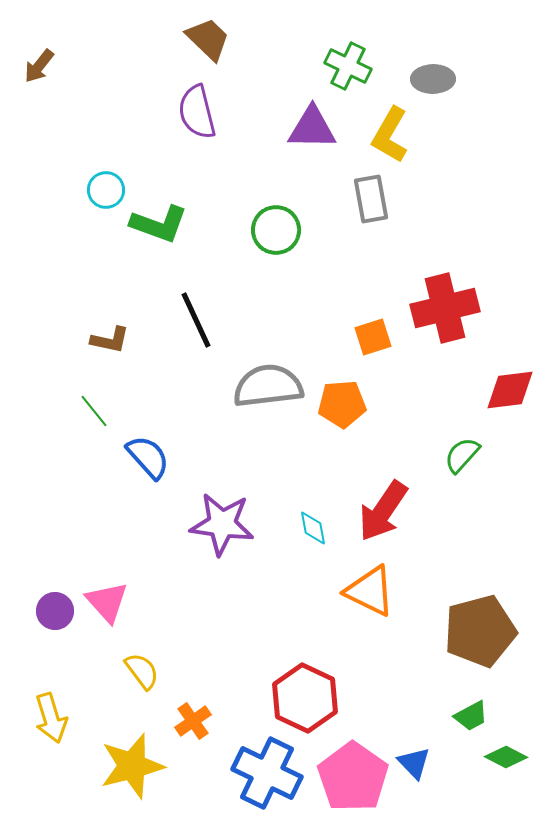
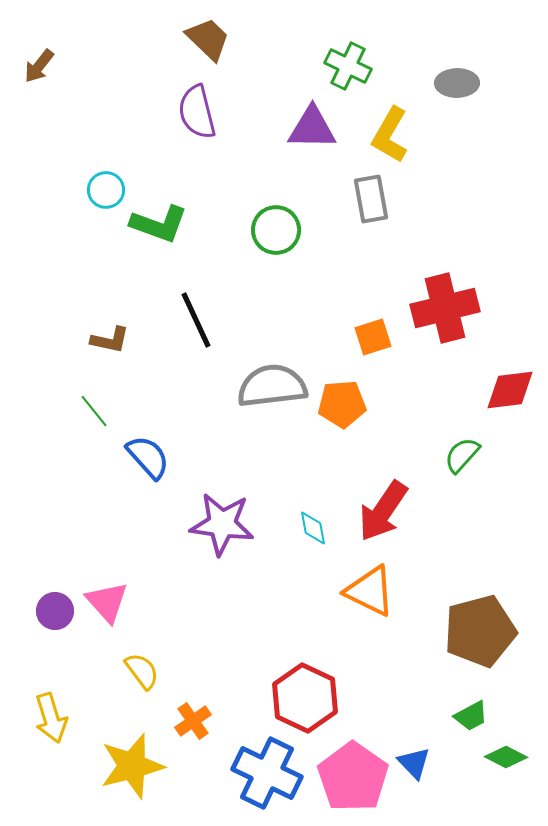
gray ellipse: moved 24 px right, 4 px down
gray semicircle: moved 4 px right
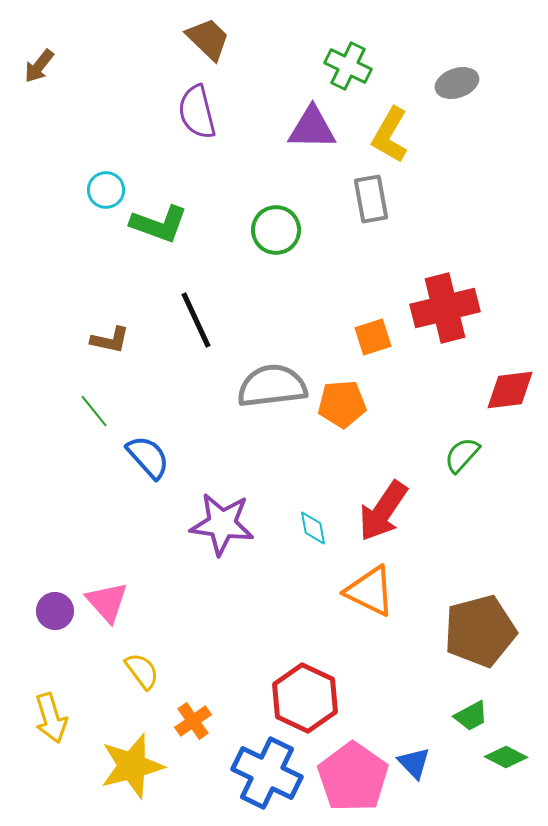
gray ellipse: rotated 18 degrees counterclockwise
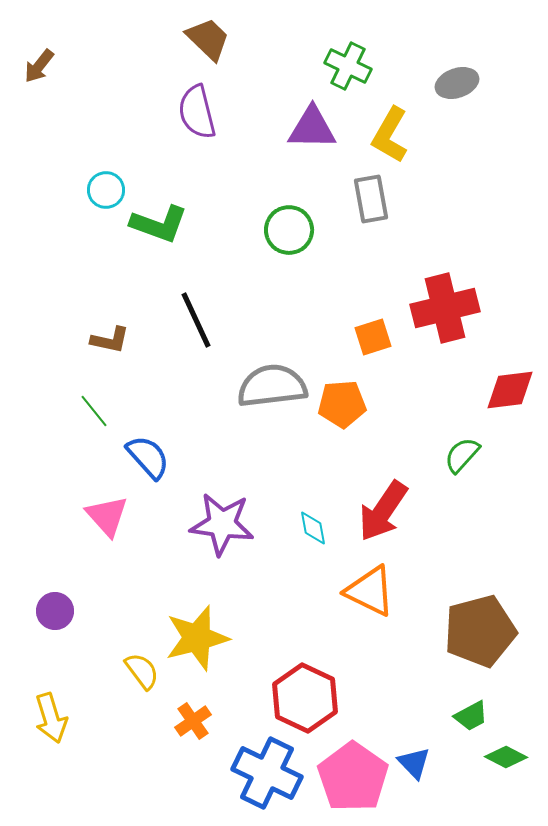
green circle: moved 13 px right
pink triangle: moved 86 px up
yellow star: moved 65 px right, 128 px up
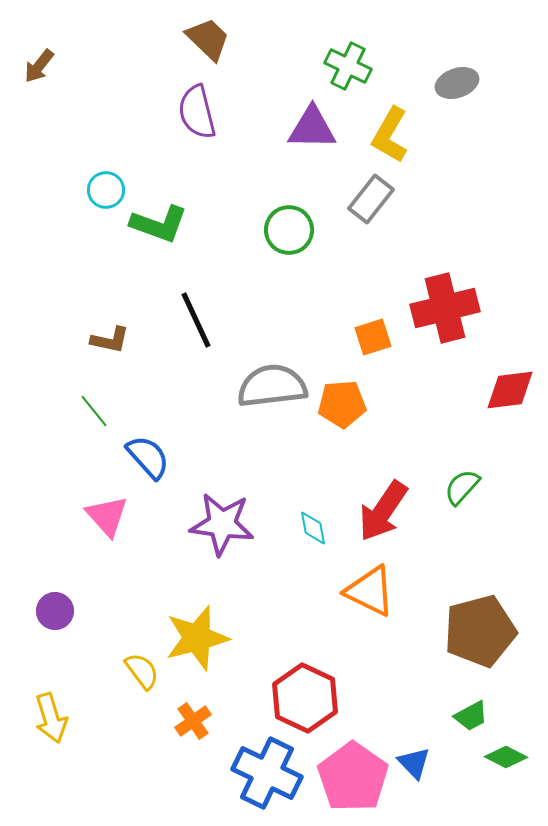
gray rectangle: rotated 48 degrees clockwise
green semicircle: moved 32 px down
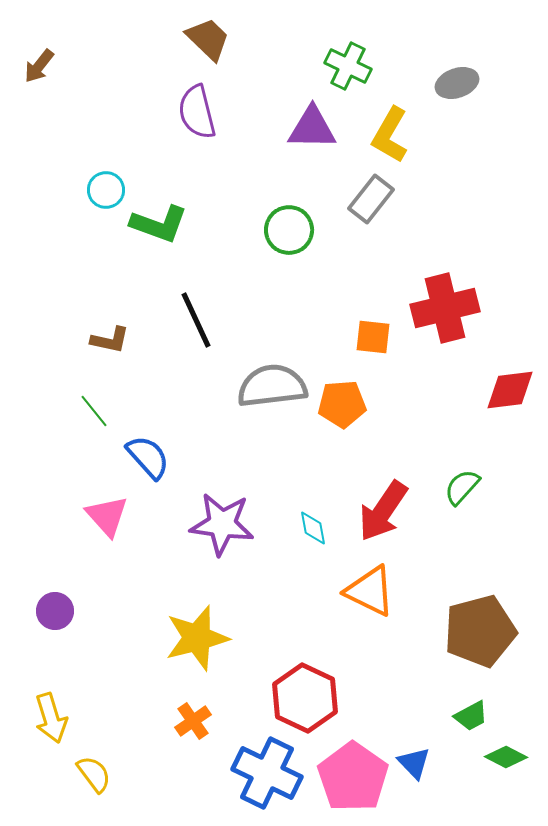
orange square: rotated 24 degrees clockwise
yellow semicircle: moved 48 px left, 103 px down
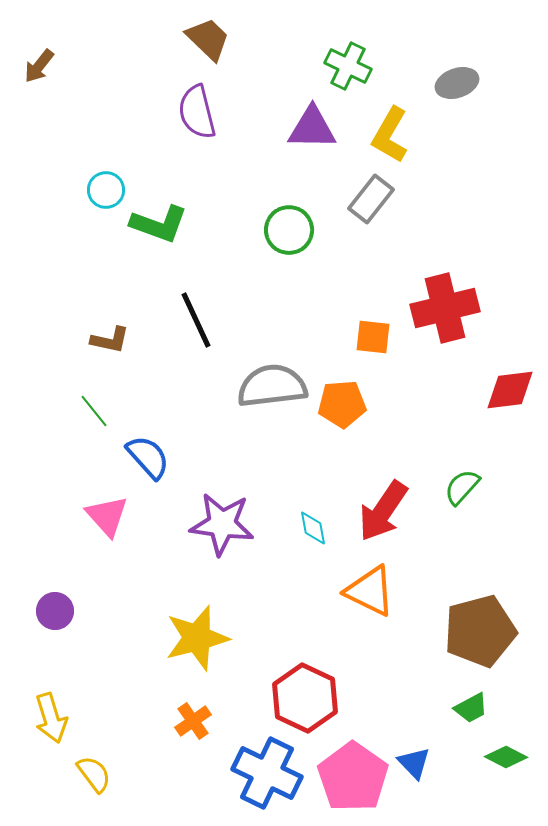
green trapezoid: moved 8 px up
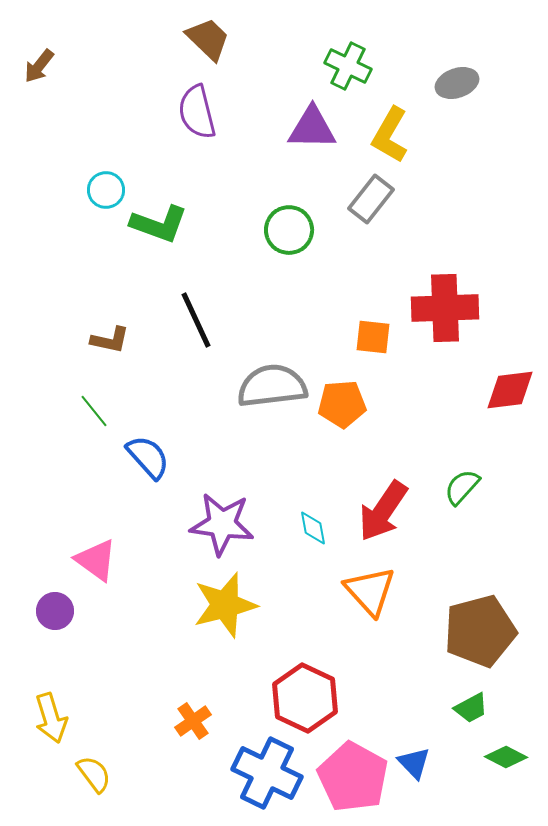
red cross: rotated 12 degrees clockwise
pink triangle: moved 11 px left, 44 px down; rotated 12 degrees counterclockwise
orange triangle: rotated 22 degrees clockwise
yellow star: moved 28 px right, 33 px up
pink pentagon: rotated 6 degrees counterclockwise
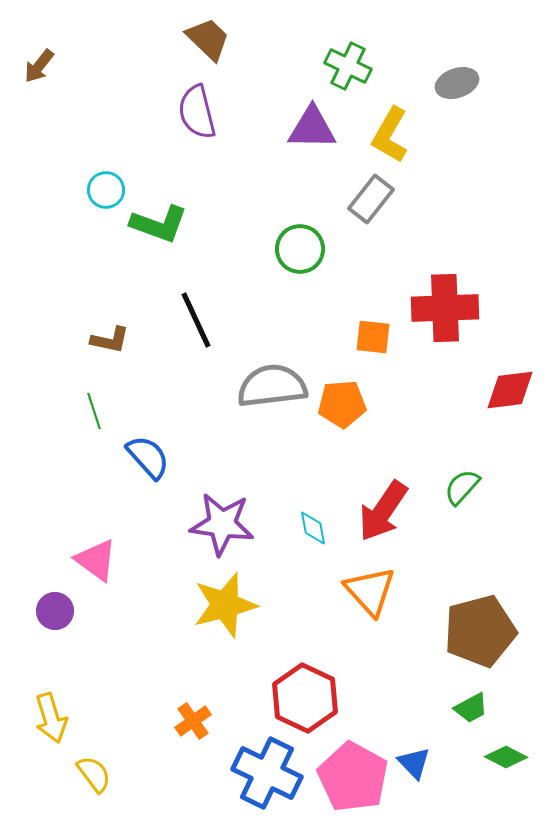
green circle: moved 11 px right, 19 px down
green line: rotated 21 degrees clockwise
